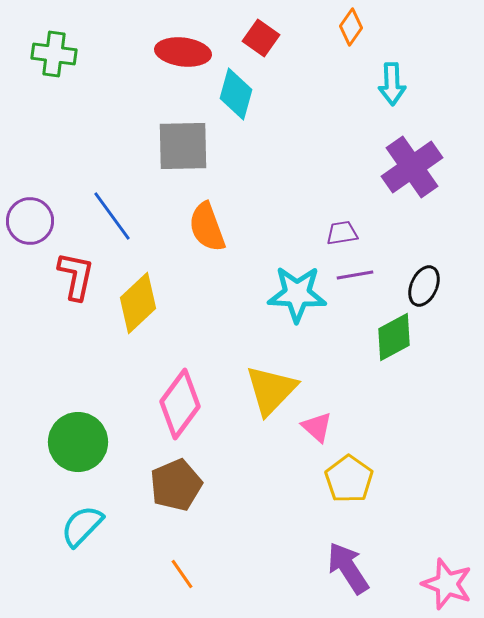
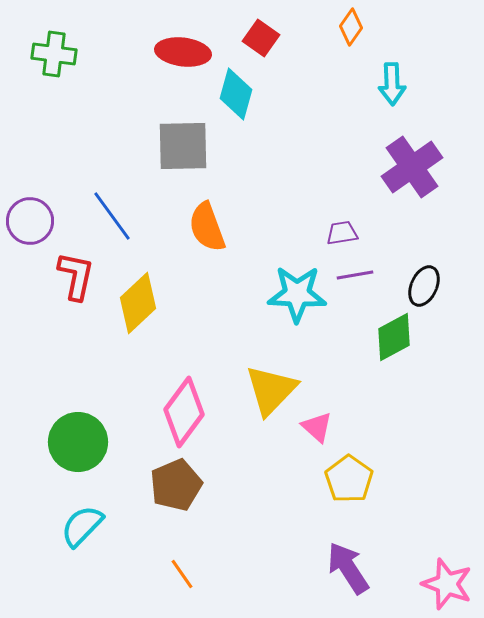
pink diamond: moved 4 px right, 8 px down
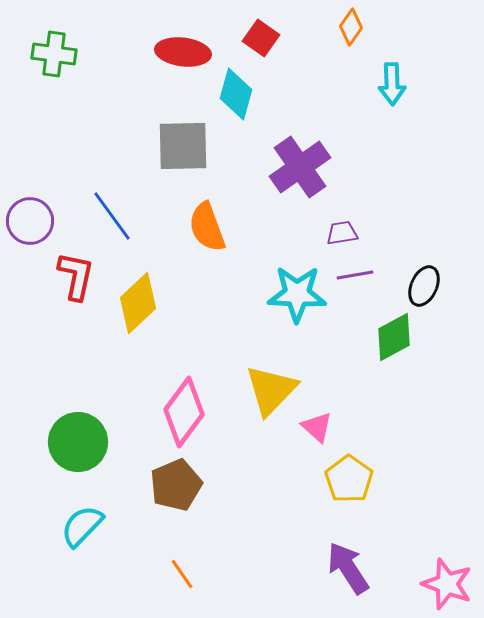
purple cross: moved 112 px left
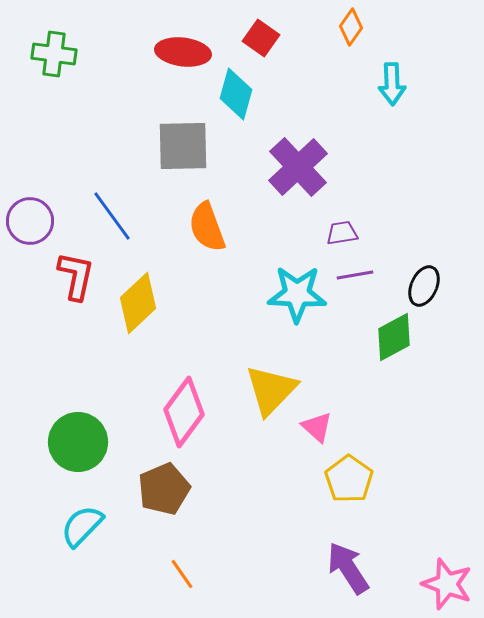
purple cross: moved 2 px left; rotated 8 degrees counterclockwise
brown pentagon: moved 12 px left, 4 px down
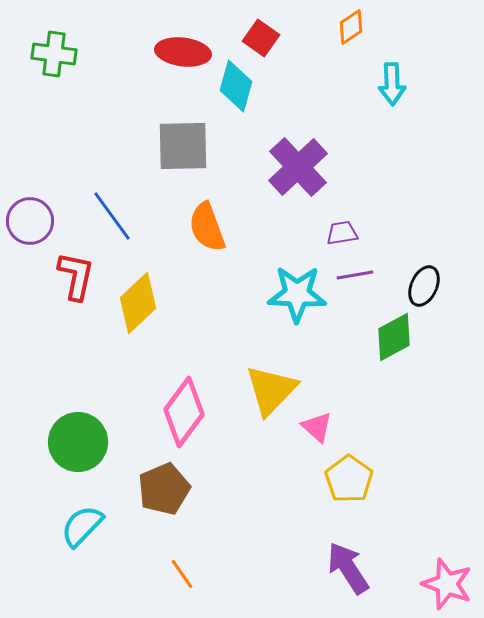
orange diamond: rotated 21 degrees clockwise
cyan diamond: moved 8 px up
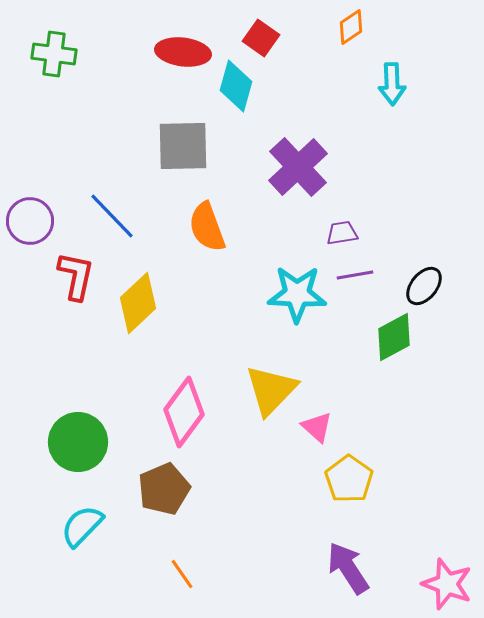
blue line: rotated 8 degrees counterclockwise
black ellipse: rotated 15 degrees clockwise
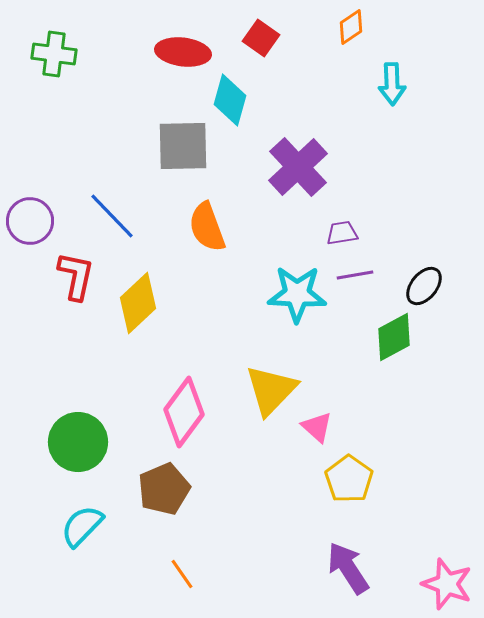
cyan diamond: moved 6 px left, 14 px down
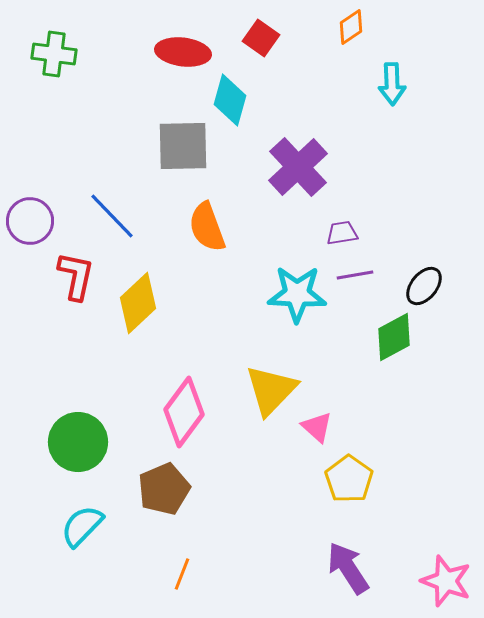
orange line: rotated 56 degrees clockwise
pink star: moved 1 px left, 3 px up
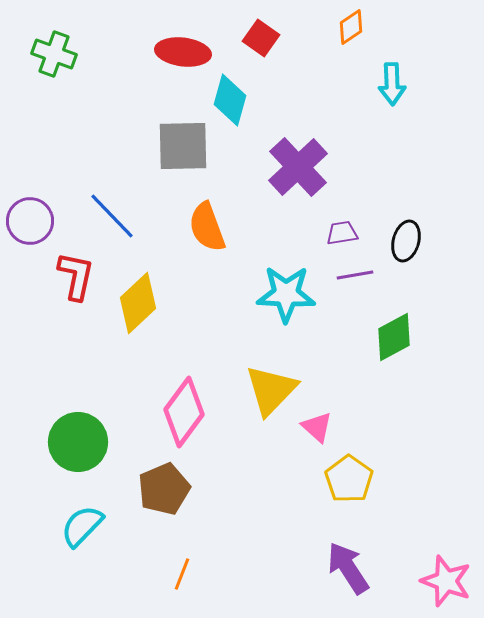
green cross: rotated 12 degrees clockwise
black ellipse: moved 18 px left, 45 px up; rotated 24 degrees counterclockwise
cyan star: moved 11 px left
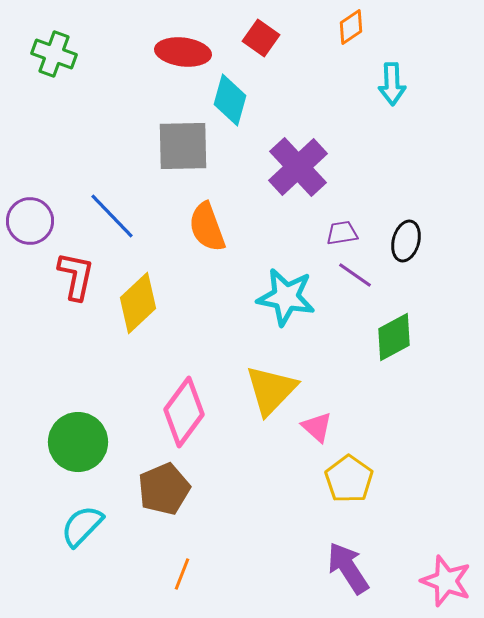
purple line: rotated 45 degrees clockwise
cyan star: moved 3 px down; rotated 8 degrees clockwise
